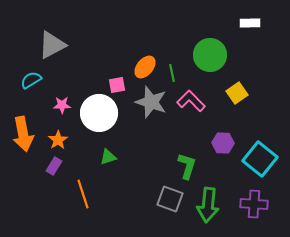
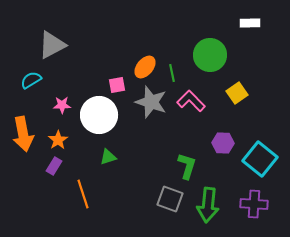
white circle: moved 2 px down
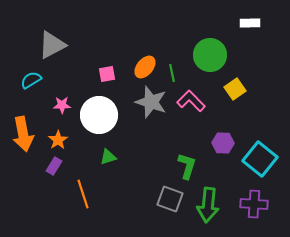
pink square: moved 10 px left, 11 px up
yellow square: moved 2 px left, 4 px up
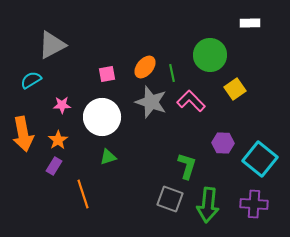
white circle: moved 3 px right, 2 px down
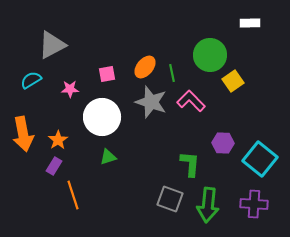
yellow square: moved 2 px left, 8 px up
pink star: moved 8 px right, 16 px up
green L-shape: moved 3 px right, 2 px up; rotated 12 degrees counterclockwise
orange line: moved 10 px left, 1 px down
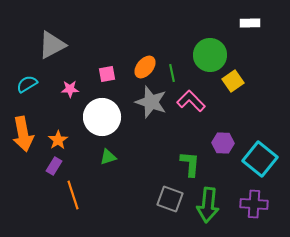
cyan semicircle: moved 4 px left, 4 px down
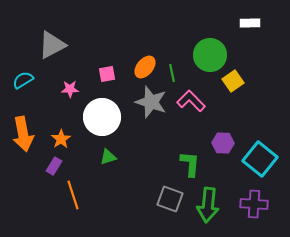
cyan semicircle: moved 4 px left, 4 px up
orange star: moved 3 px right, 1 px up
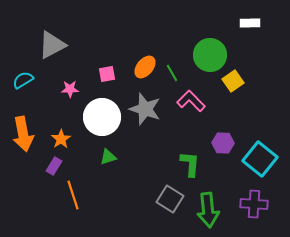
green line: rotated 18 degrees counterclockwise
gray star: moved 6 px left, 7 px down
gray square: rotated 12 degrees clockwise
green arrow: moved 5 px down; rotated 12 degrees counterclockwise
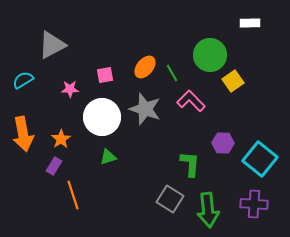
pink square: moved 2 px left, 1 px down
